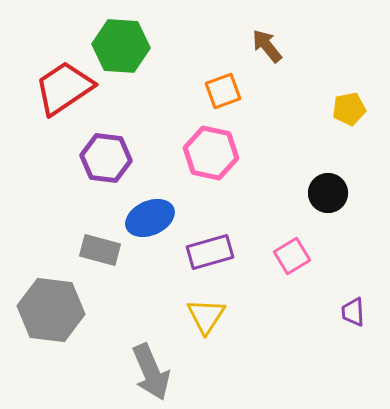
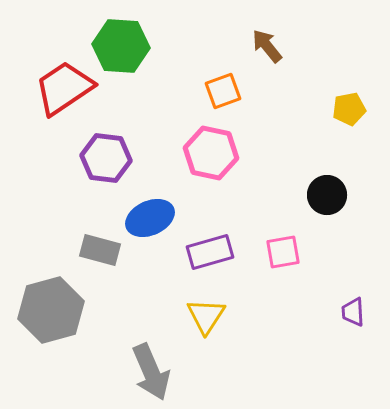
black circle: moved 1 px left, 2 px down
pink square: moved 9 px left, 4 px up; rotated 21 degrees clockwise
gray hexagon: rotated 22 degrees counterclockwise
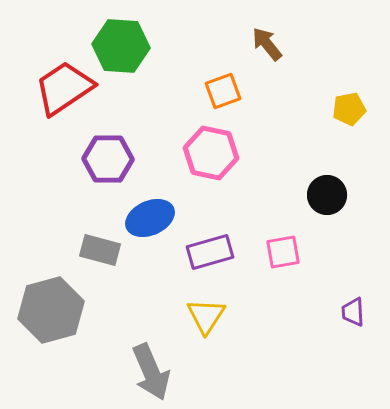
brown arrow: moved 2 px up
purple hexagon: moved 2 px right, 1 px down; rotated 6 degrees counterclockwise
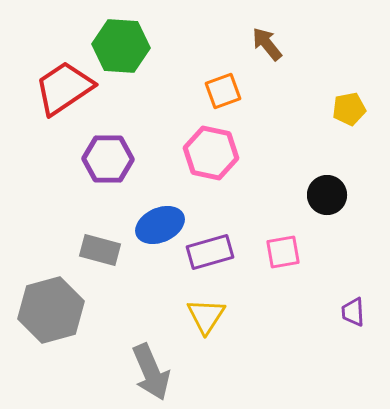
blue ellipse: moved 10 px right, 7 px down
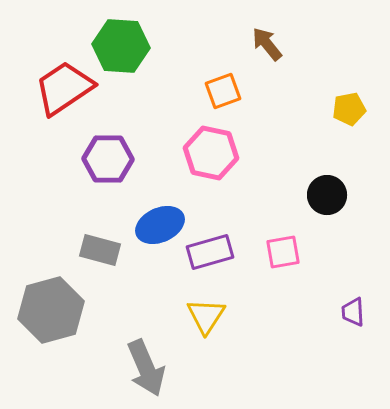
gray arrow: moved 5 px left, 4 px up
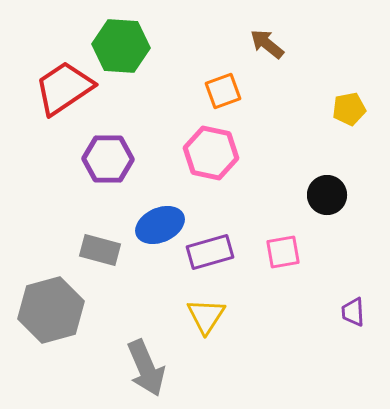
brown arrow: rotated 12 degrees counterclockwise
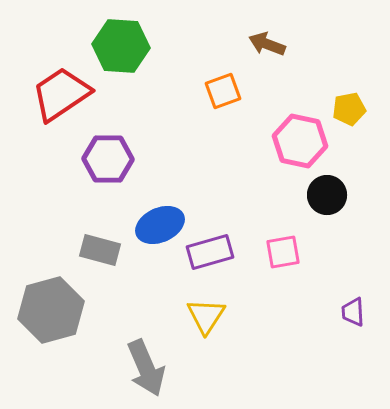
brown arrow: rotated 18 degrees counterclockwise
red trapezoid: moved 3 px left, 6 px down
pink hexagon: moved 89 px right, 12 px up
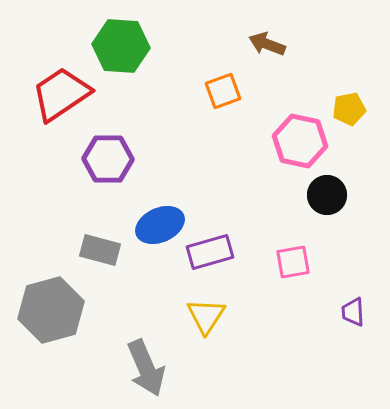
pink square: moved 10 px right, 10 px down
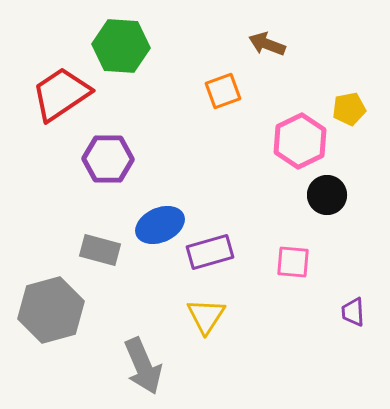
pink hexagon: rotated 22 degrees clockwise
pink square: rotated 15 degrees clockwise
gray arrow: moved 3 px left, 2 px up
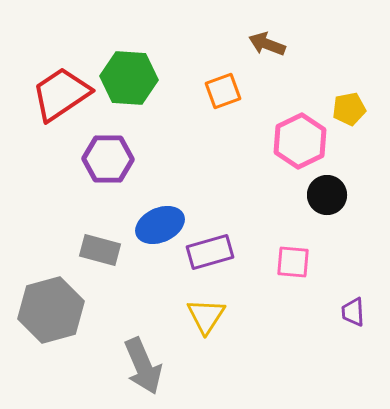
green hexagon: moved 8 px right, 32 px down
